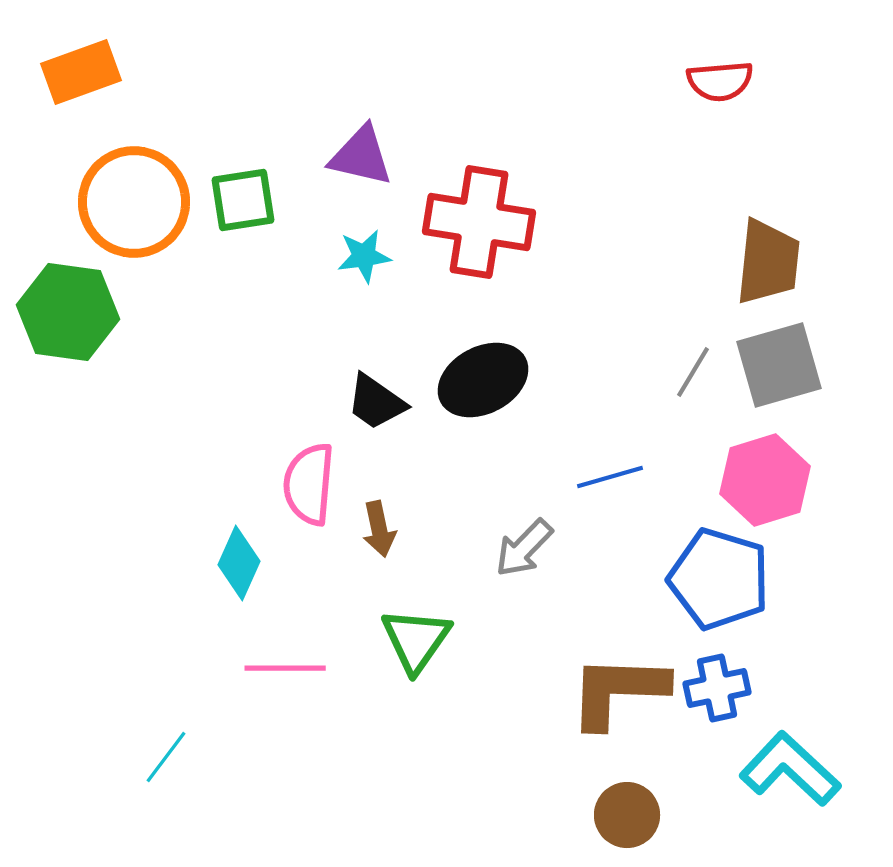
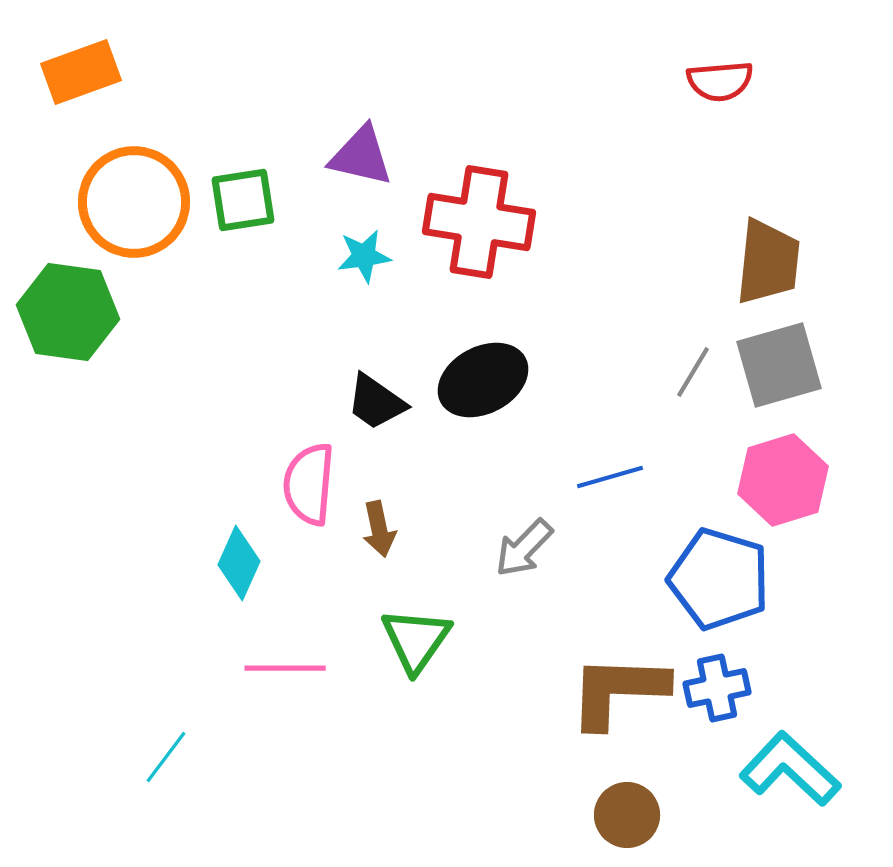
pink hexagon: moved 18 px right
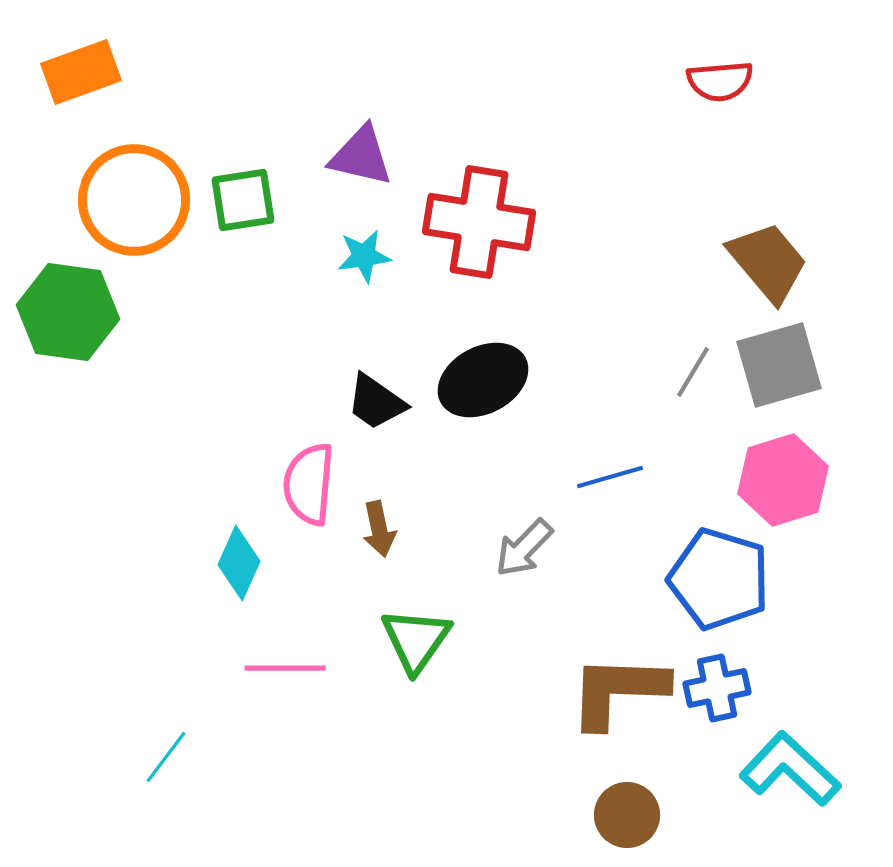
orange circle: moved 2 px up
brown trapezoid: rotated 46 degrees counterclockwise
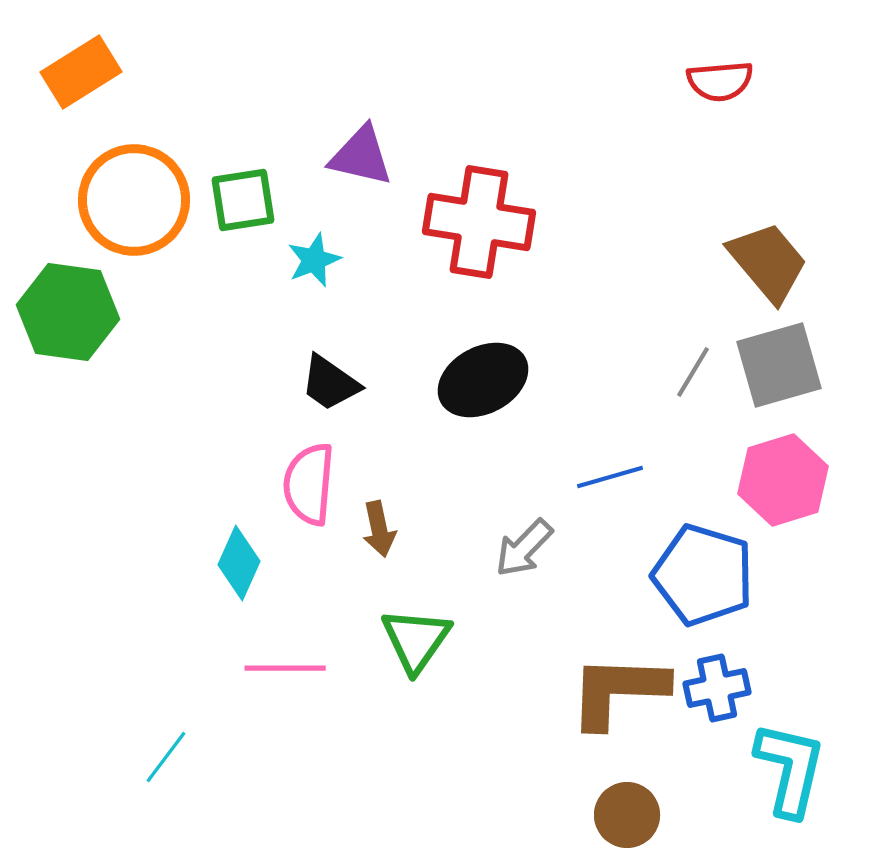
orange rectangle: rotated 12 degrees counterclockwise
cyan star: moved 50 px left, 4 px down; rotated 14 degrees counterclockwise
black trapezoid: moved 46 px left, 19 px up
blue pentagon: moved 16 px left, 4 px up
cyan L-shape: rotated 60 degrees clockwise
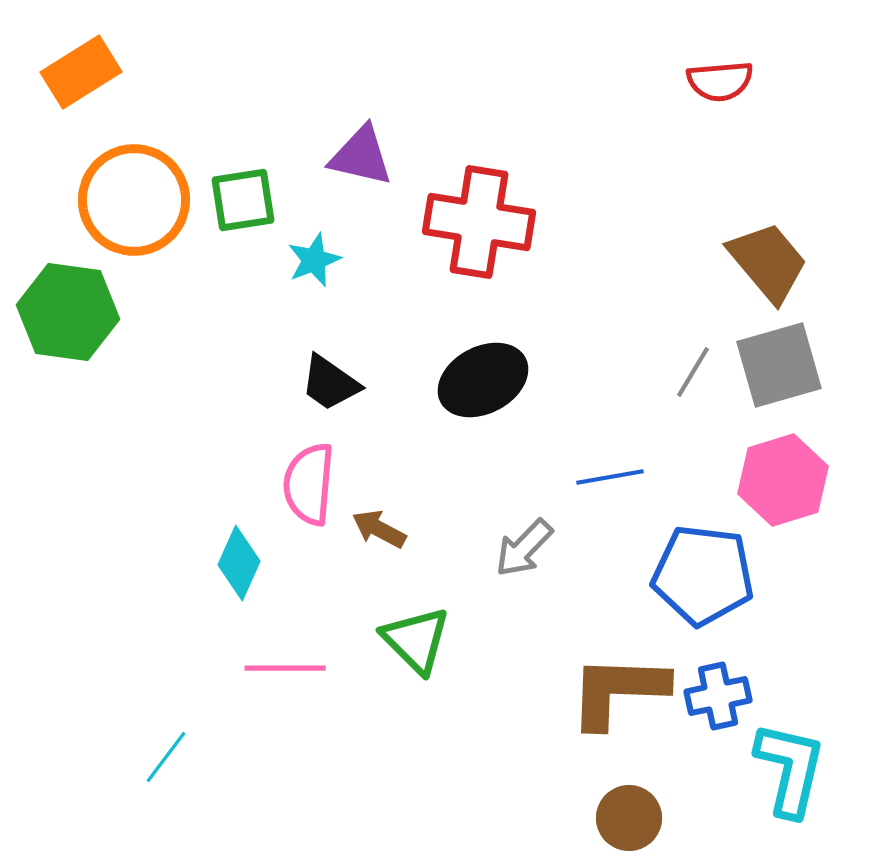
blue line: rotated 6 degrees clockwise
brown arrow: rotated 130 degrees clockwise
blue pentagon: rotated 10 degrees counterclockwise
green triangle: rotated 20 degrees counterclockwise
blue cross: moved 1 px right, 8 px down
brown circle: moved 2 px right, 3 px down
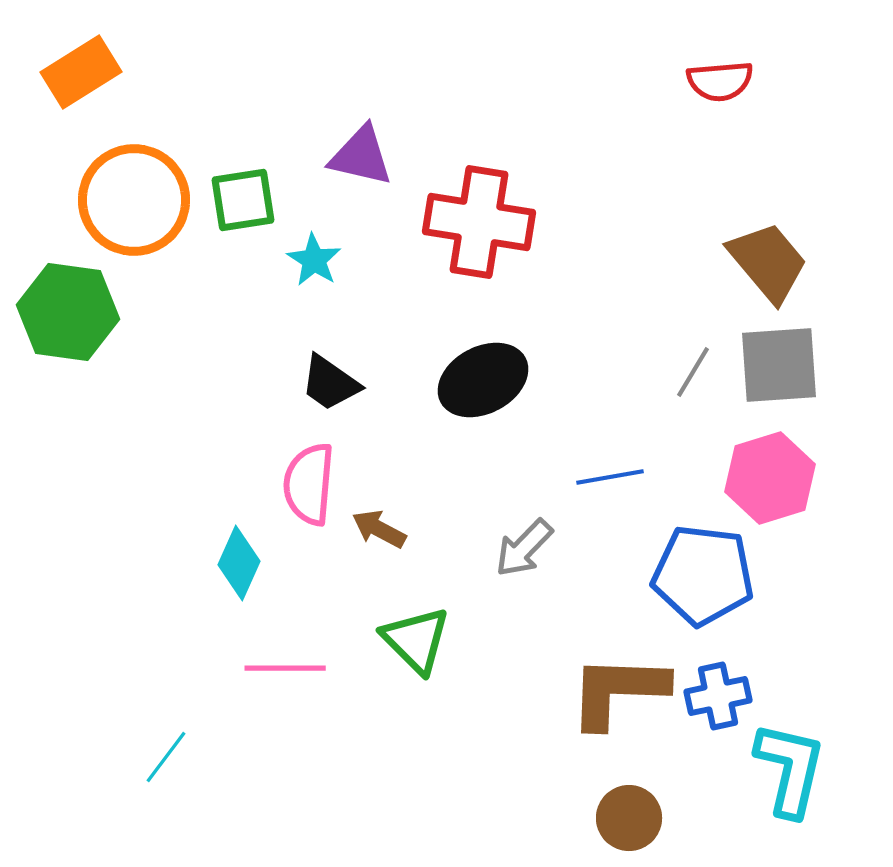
cyan star: rotated 18 degrees counterclockwise
gray square: rotated 12 degrees clockwise
pink hexagon: moved 13 px left, 2 px up
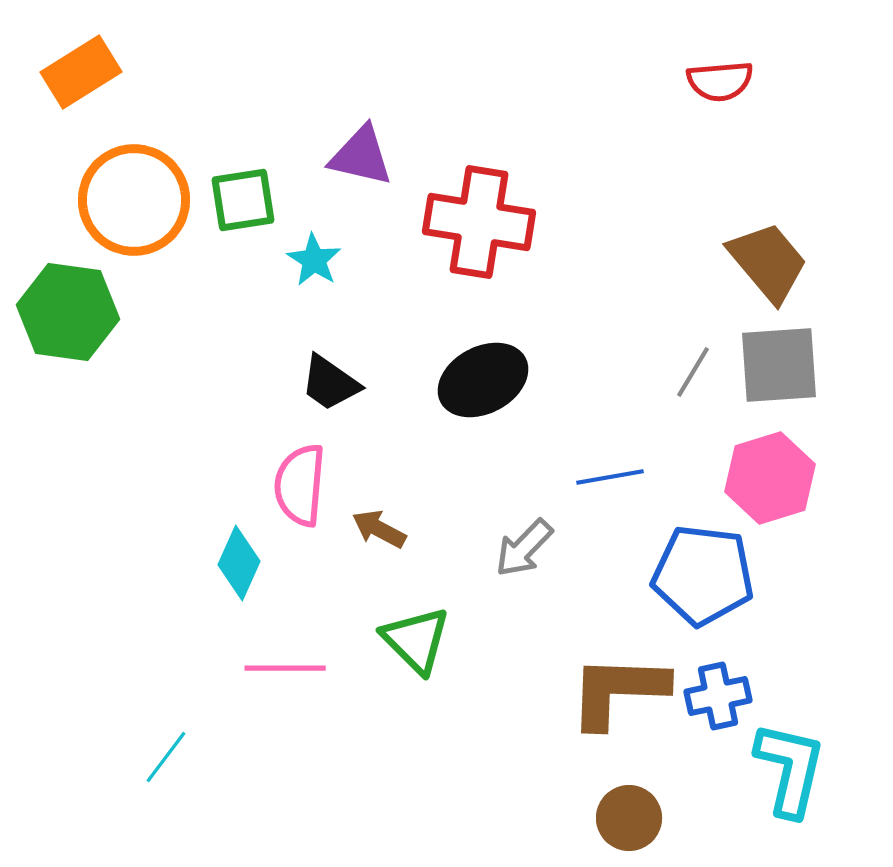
pink semicircle: moved 9 px left, 1 px down
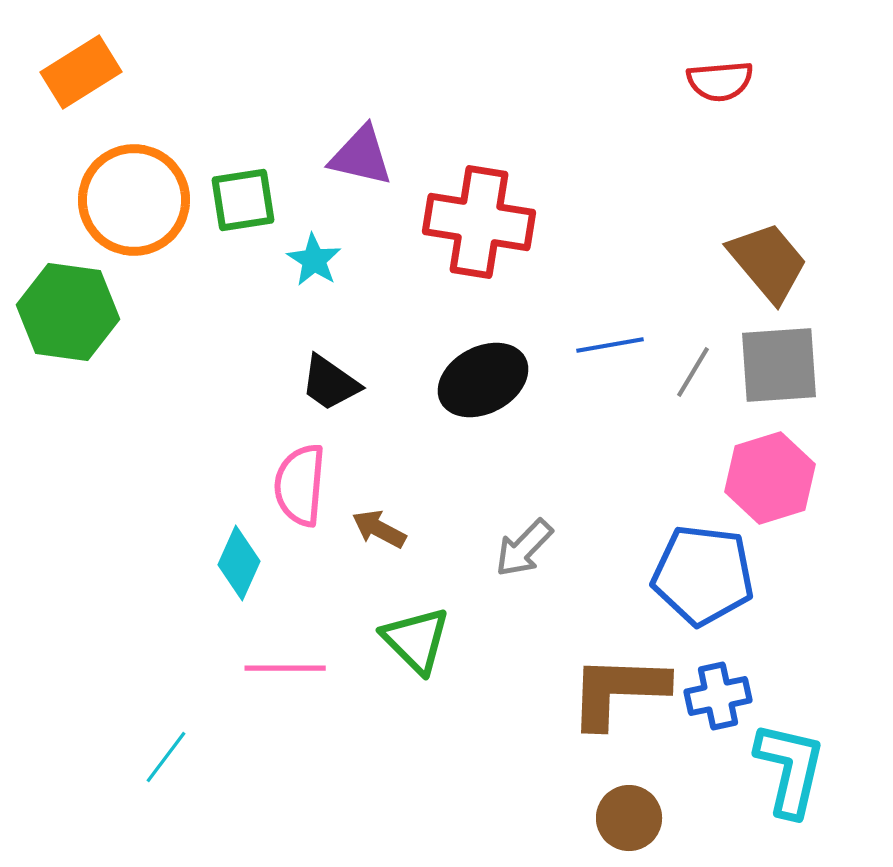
blue line: moved 132 px up
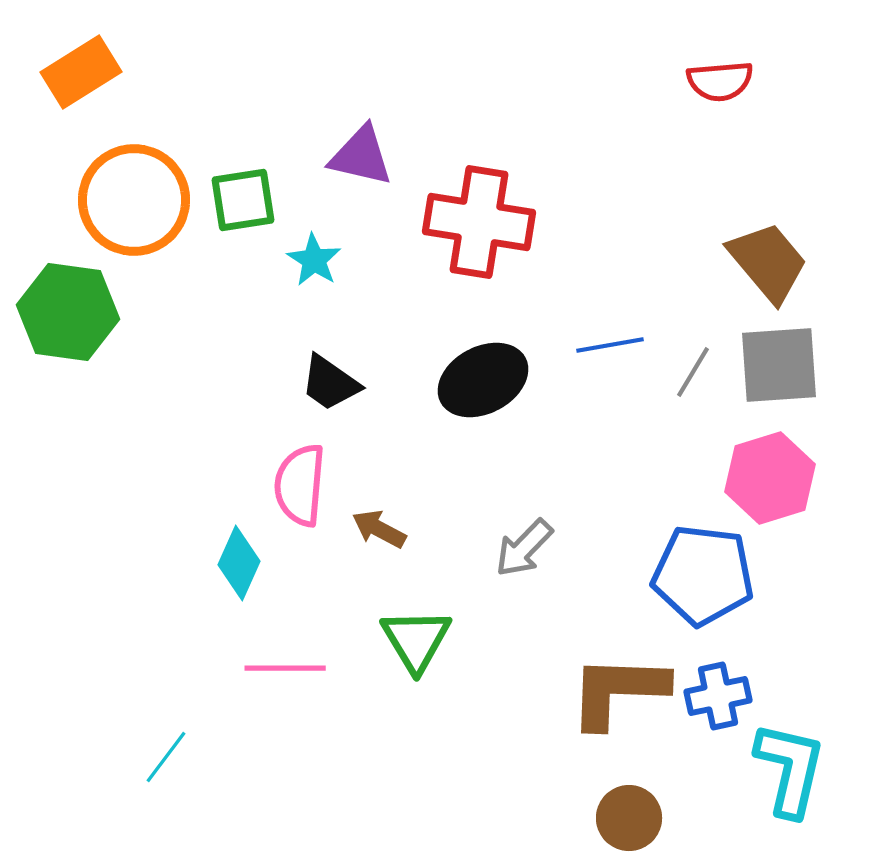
green triangle: rotated 14 degrees clockwise
